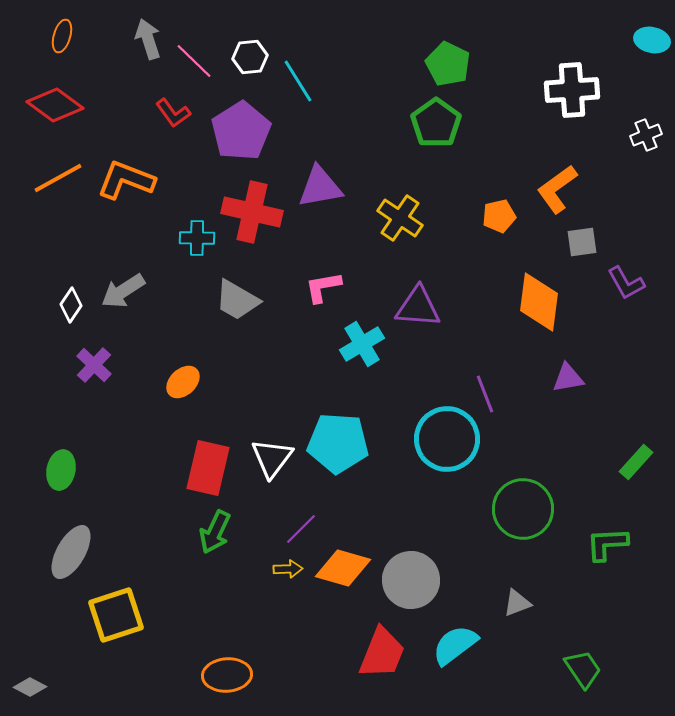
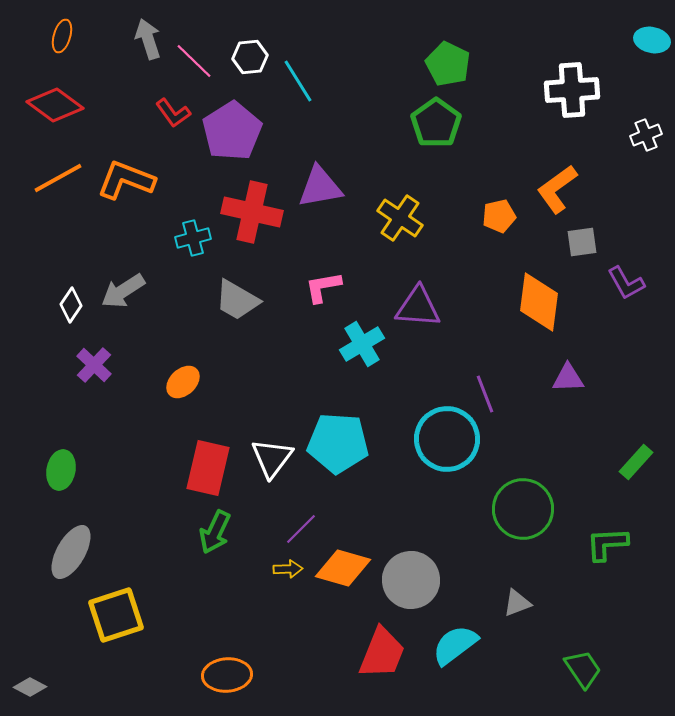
purple pentagon at (241, 131): moved 9 px left
cyan cross at (197, 238): moved 4 px left; rotated 16 degrees counterclockwise
purple triangle at (568, 378): rotated 8 degrees clockwise
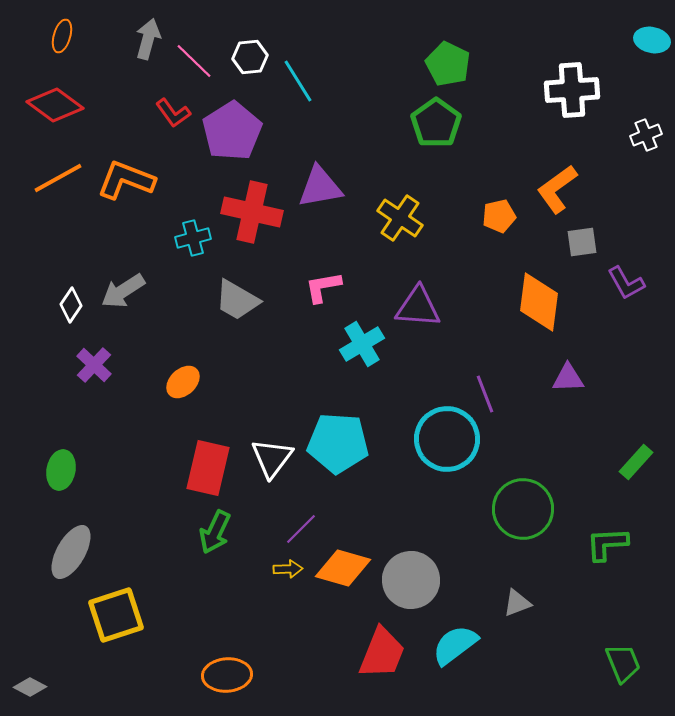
gray arrow at (148, 39): rotated 33 degrees clockwise
green trapezoid at (583, 669): moved 40 px right, 6 px up; rotated 12 degrees clockwise
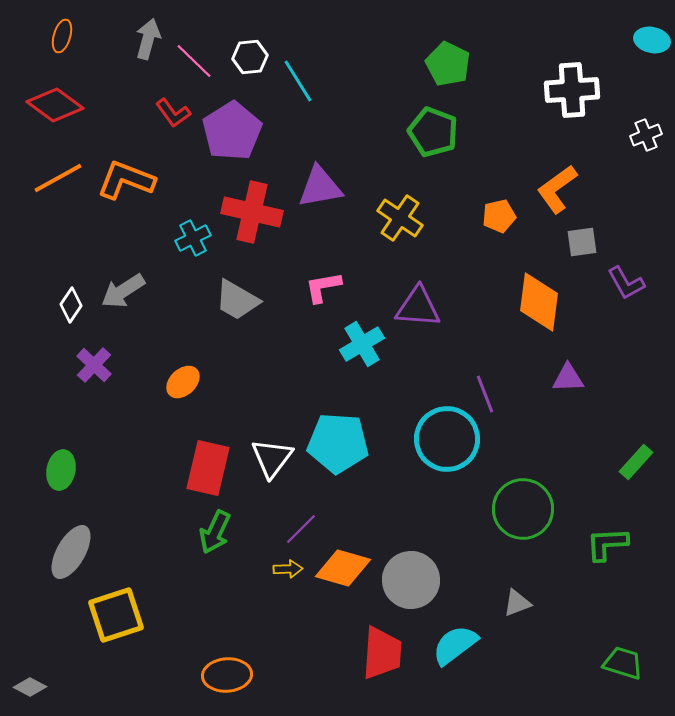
green pentagon at (436, 123): moved 3 px left, 9 px down; rotated 15 degrees counterclockwise
cyan cross at (193, 238): rotated 12 degrees counterclockwise
red trapezoid at (382, 653): rotated 18 degrees counterclockwise
green trapezoid at (623, 663): rotated 51 degrees counterclockwise
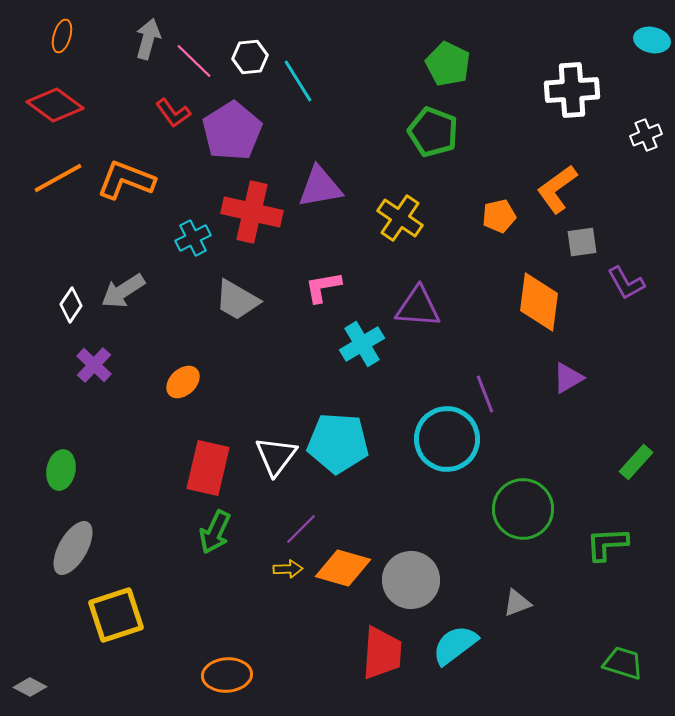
purple triangle at (568, 378): rotated 28 degrees counterclockwise
white triangle at (272, 458): moved 4 px right, 2 px up
gray ellipse at (71, 552): moved 2 px right, 4 px up
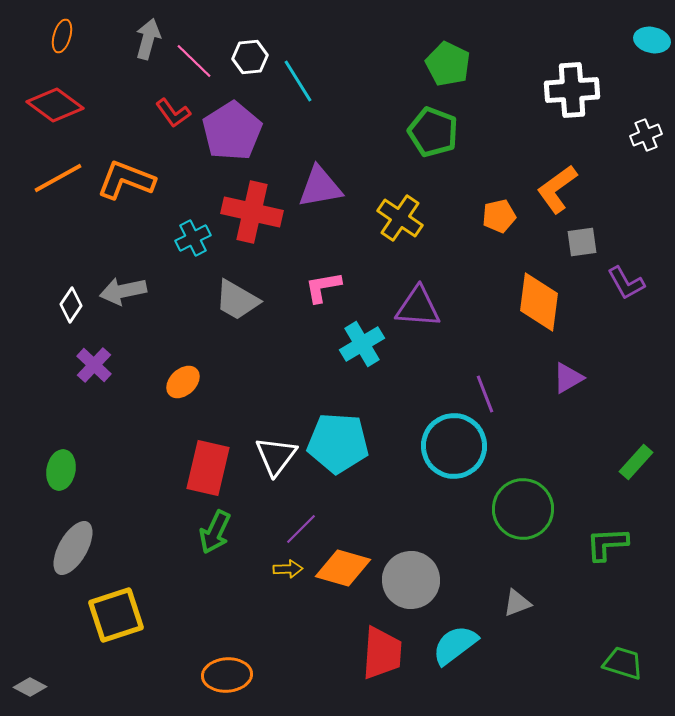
gray arrow at (123, 291): rotated 21 degrees clockwise
cyan circle at (447, 439): moved 7 px right, 7 px down
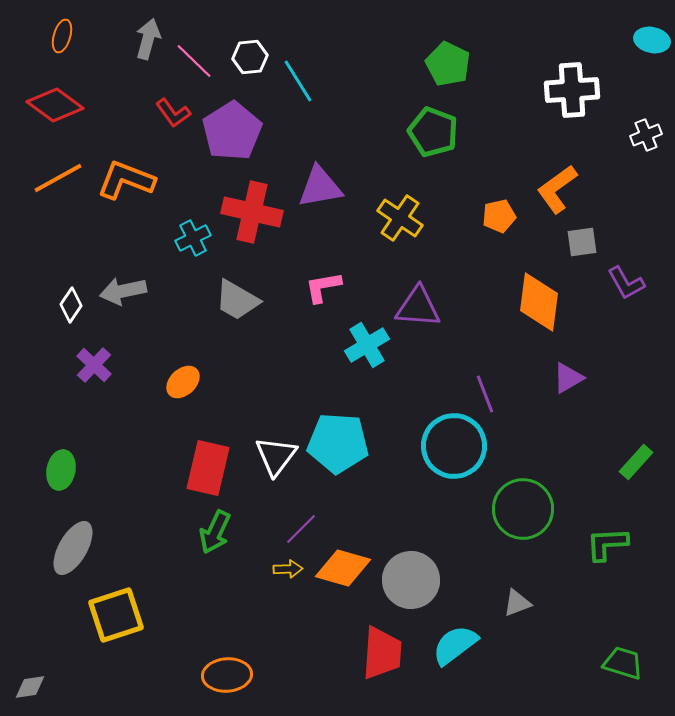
cyan cross at (362, 344): moved 5 px right, 1 px down
gray diamond at (30, 687): rotated 36 degrees counterclockwise
